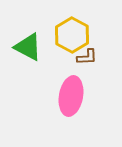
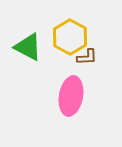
yellow hexagon: moved 2 px left, 2 px down
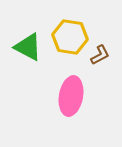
yellow hexagon: rotated 20 degrees counterclockwise
brown L-shape: moved 13 px right, 2 px up; rotated 25 degrees counterclockwise
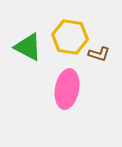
brown L-shape: moved 1 px left, 1 px up; rotated 45 degrees clockwise
pink ellipse: moved 4 px left, 7 px up
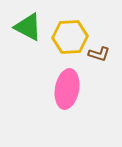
yellow hexagon: rotated 12 degrees counterclockwise
green triangle: moved 20 px up
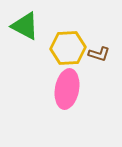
green triangle: moved 3 px left, 1 px up
yellow hexagon: moved 2 px left, 11 px down
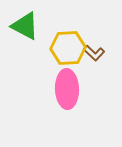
brown L-shape: moved 5 px left, 1 px up; rotated 25 degrees clockwise
pink ellipse: rotated 12 degrees counterclockwise
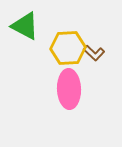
pink ellipse: moved 2 px right
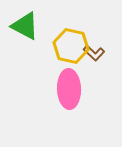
yellow hexagon: moved 3 px right, 2 px up; rotated 16 degrees clockwise
